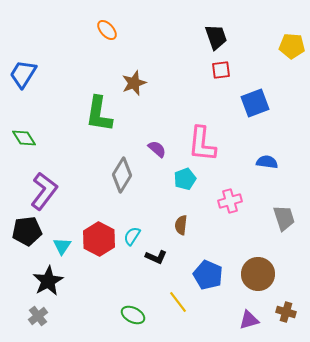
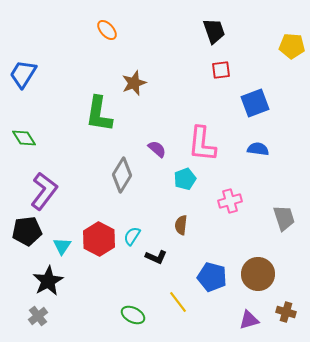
black trapezoid: moved 2 px left, 6 px up
blue semicircle: moved 9 px left, 13 px up
blue pentagon: moved 4 px right, 2 px down; rotated 8 degrees counterclockwise
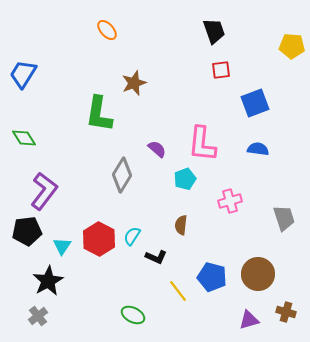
yellow line: moved 11 px up
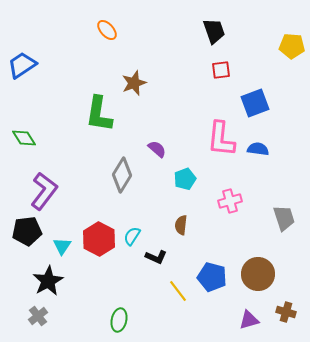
blue trapezoid: moved 1 px left, 9 px up; rotated 24 degrees clockwise
pink L-shape: moved 19 px right, 5 px up
green ellipse: moved 14 px left, 5 px down; rotated 75 degrees clockwise
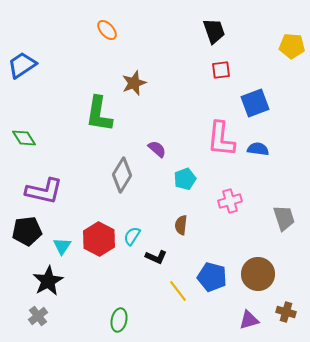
purple L-shape: rotated 66 degrees clockwise
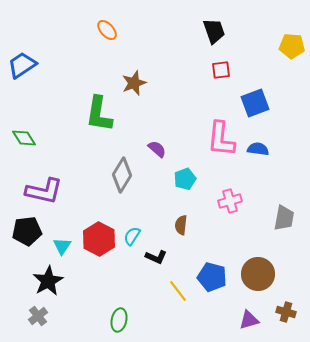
gray trapezoid: rotated 28 degrees clockwise
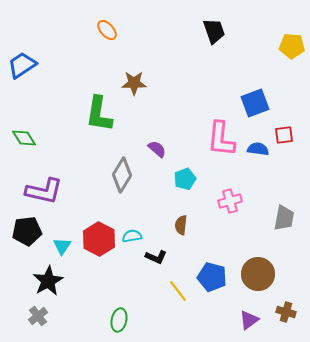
red square: moved 63 px right, 65 px down
brown star: rotated 20 degrees clockwise
cyan semicircle: rotated 48 degrees clockwise
purple triangle: rotated 20 degrees counterclockwise
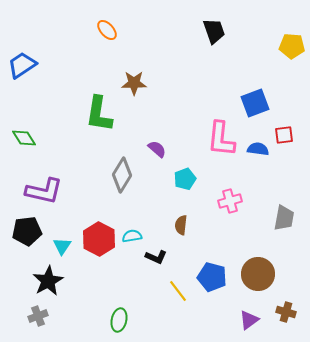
gray cross: rotated 18 degrees clockwise
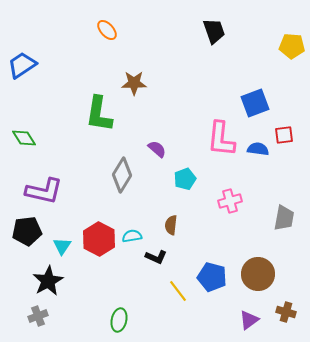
brown semicircle: moved 10 px left
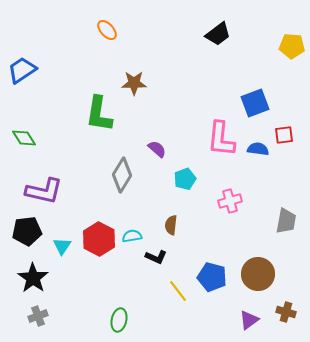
black trapezoid: moved 4 px right, 3 px down; rotated 72 degrees clockwise
blue trapezoid: moved 5 px down
gray trapezoid: moved 2 px right, 3 px down
black star: moved 15 px left, 3 px up; rotated 8 degrees counterclockwise
